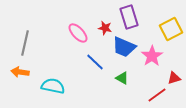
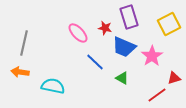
yellow square: moved 2 px left, 5 px up
gray line: moved 1 px left
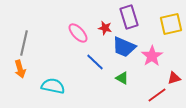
yellow square: moved 2 px right; rotated 15 degrees clockwise
orange arrow: moved 3 px up; rotated 114 degrees counterclockwise
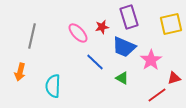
red star: moved 3 px left, 1 px up; rotated 24 degrees counterclockwise
gray line: moved 8 px right, 7 px up
pink star: moved 1 px left, 4 px down
orange arrow: moved 3 px down; rotated 30 degrees clockwise
cyan semicircle: rotated 100 degrees counterclockwise
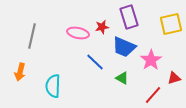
pink ellipse: rotated 35 degrees counterclockwise
red line: moved 4 px left; rotated 12 degrees counterclockwise
